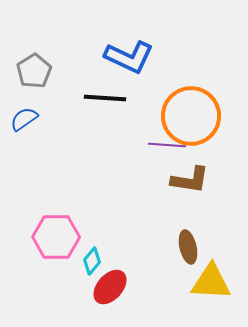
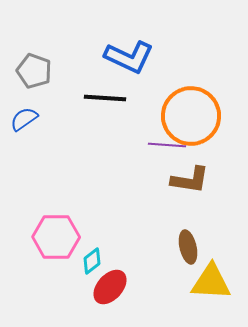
gray pentagon: rotated 20 degrees counterclockwise
cyan diamond: rotated 12 degrees clockwise
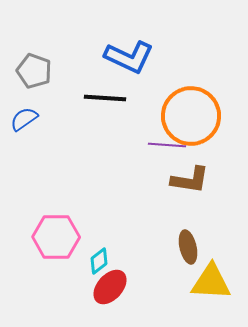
cyan diamond: moved 7 px right
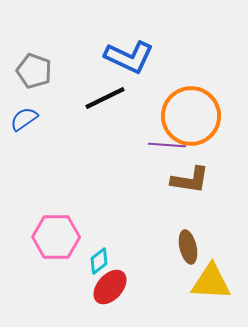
black line: rotated 30 degrees counterclockwise
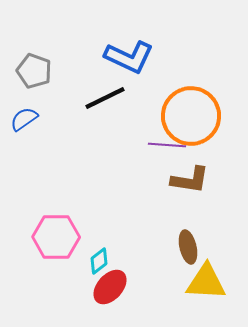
yellow triangle: moved 5 px left
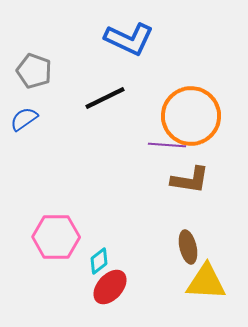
blue L-shape: moved 18 px up
